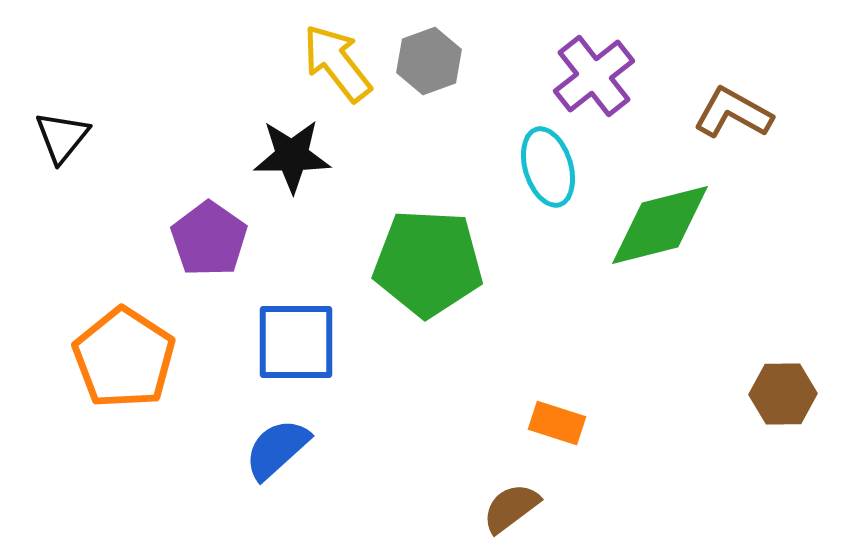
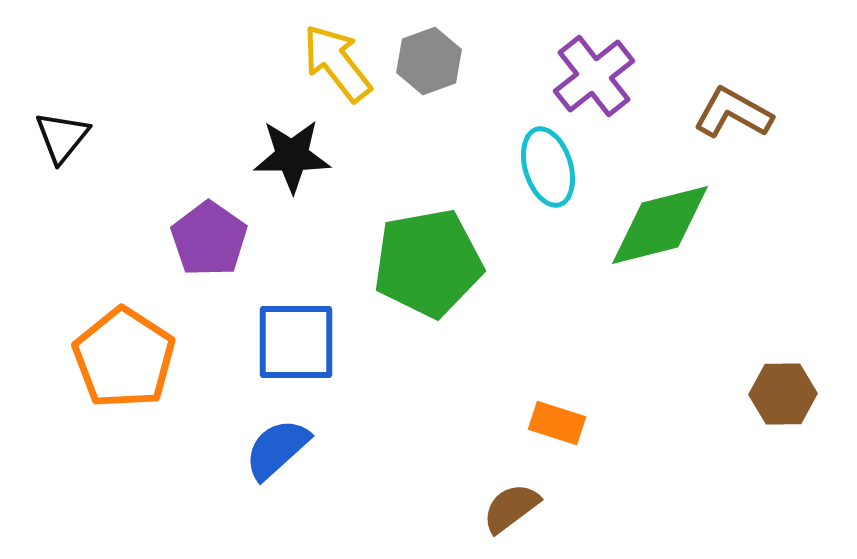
green pentagon: rotated 13 degrees counterclockwise
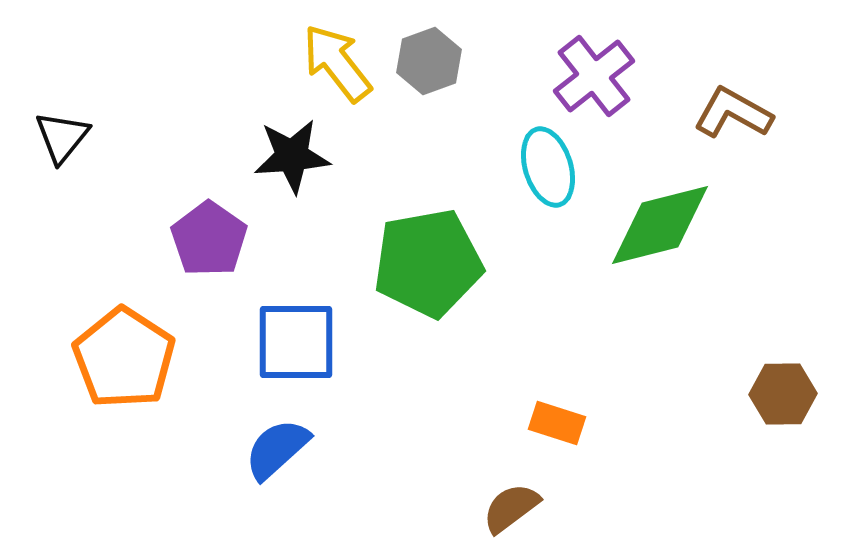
black star: rotated 4 degrees counterclockwise
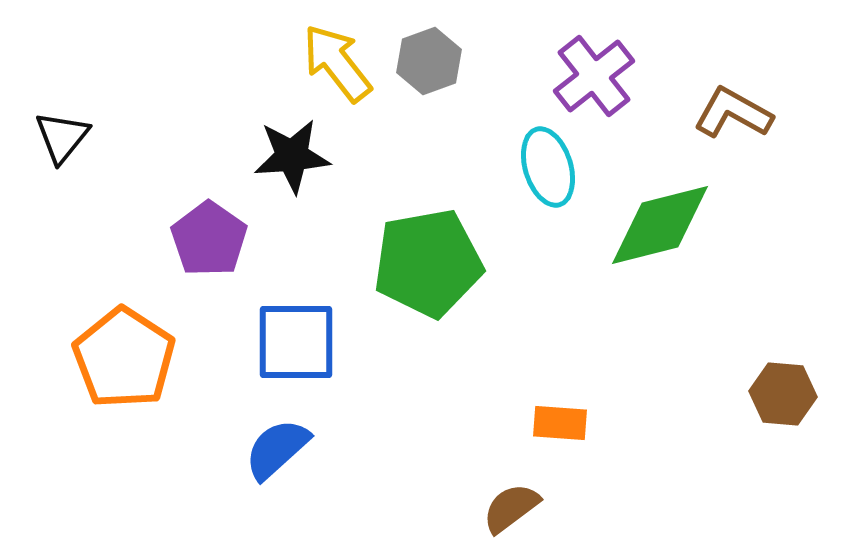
brown hexagon: rotated 6 degrees clockwise
orange rectangle: moved 3 px right; rotated 14 degrees counterclockwise
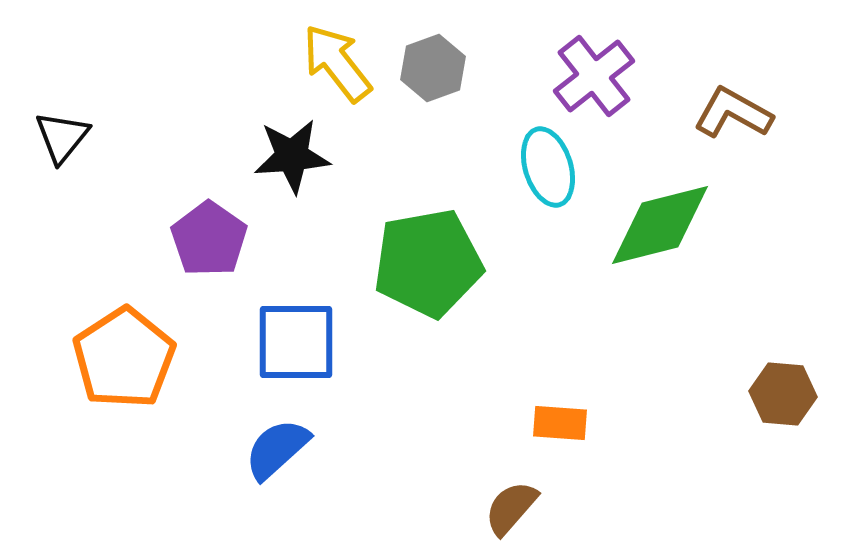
gray hexagon: moved 4 px right, 7 px down
orange pentagon: rotated 6 degrees clockwise
brown semicircle: rotated 12 degrees counterclockwise
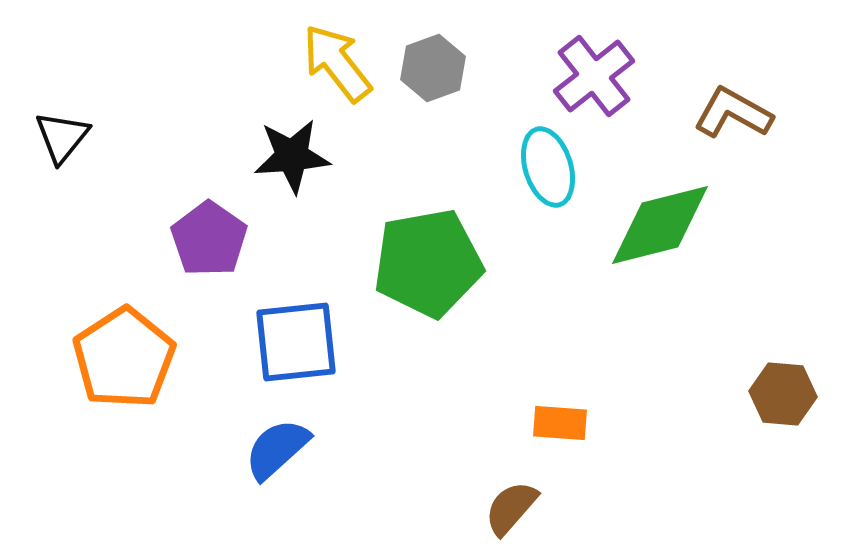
blue square: rotated 6 degrees counterclockwise
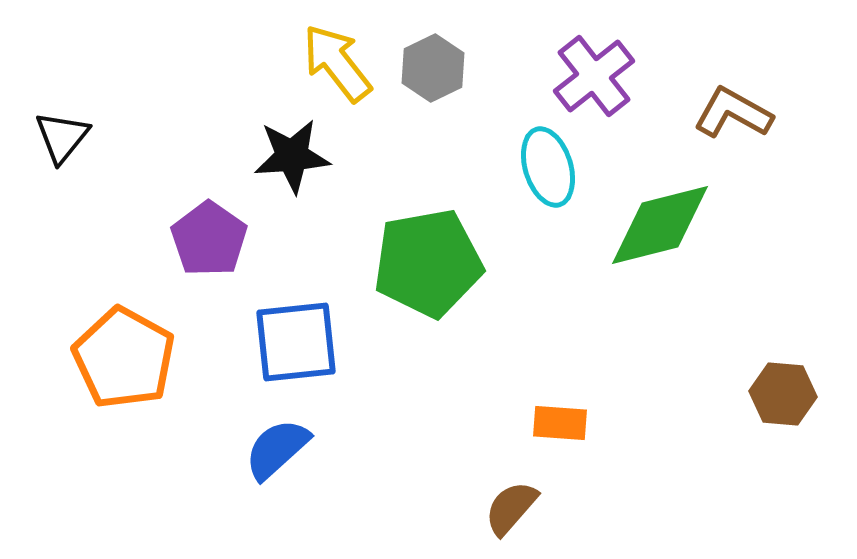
gray hexagon: rotated 6 degrees counterclockwise
orange pentagon: rotated 10 degrees counterclockwise
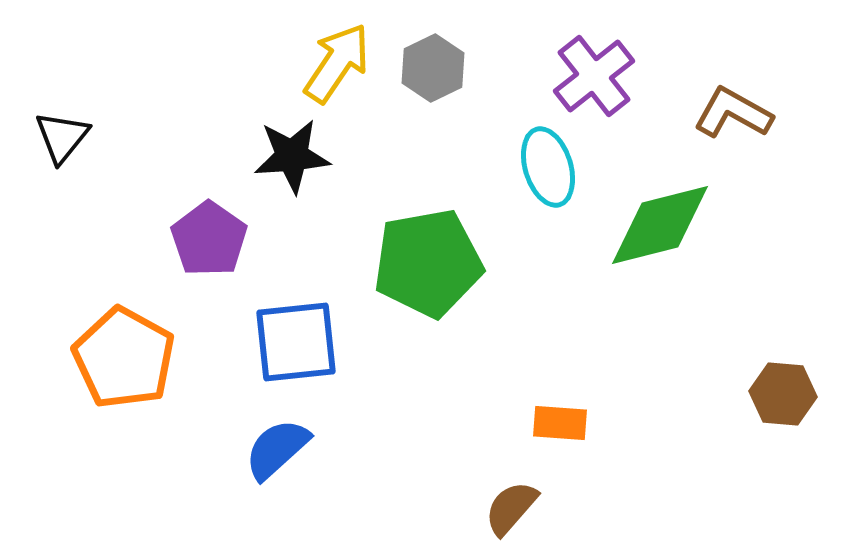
yellow arrow: rotated 72 degrees clockwise
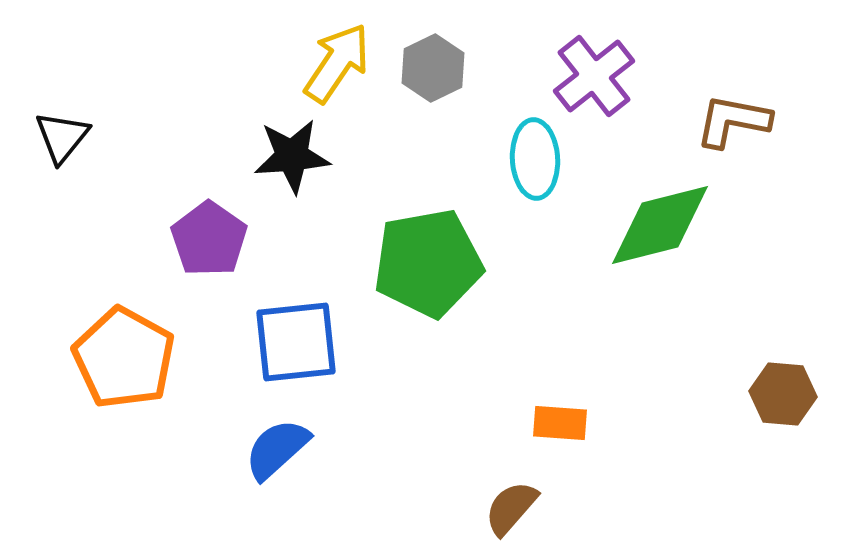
brown L-shape: moved 8 px down; rotated 18 degrees counterclockwise
cyan ellipse: moved 13 px left, 8 px up; rotated 14 degrees clockwise
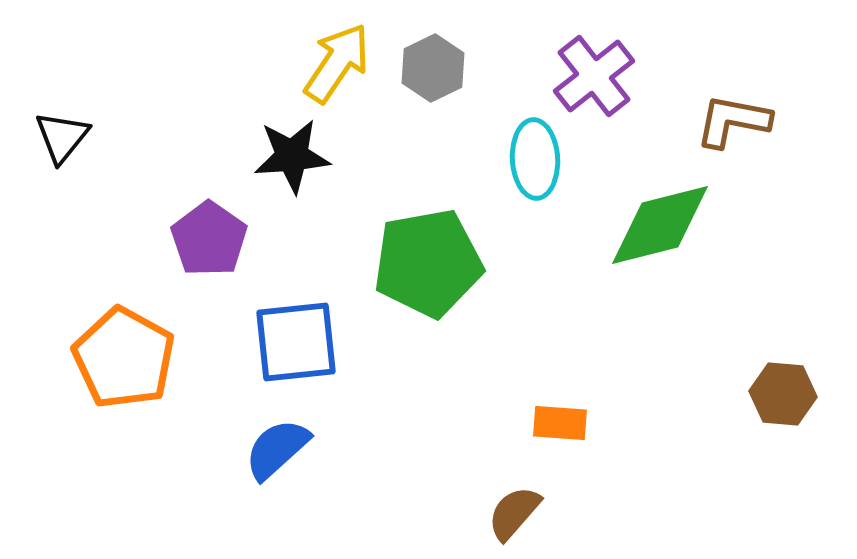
brown semicircle: moved 3 px right, 5 px down
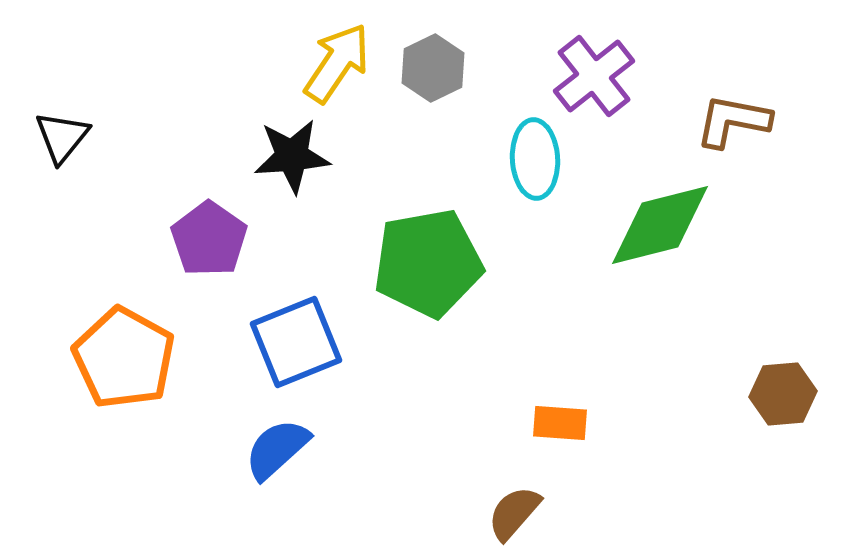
blue square: rotated 16 degrees counterclockwise
brown hexagon: rotated 10 degrees counterclockwise
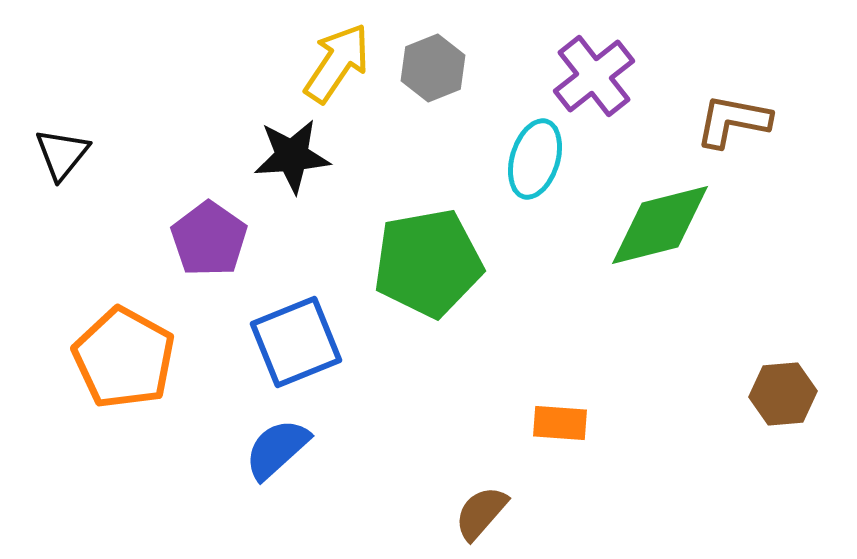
gray hexagon: rotated 4 degrees clockwise
black triangle: moved 17 px down
cyan ellipse: rotated 20 degrees clockwise
brown semicircle: moved 33 px left
